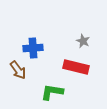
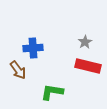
gray star: moved 2 px right, 1 px down; rotated 16 degrees clockwise
red rectangle: moved 12 px right, 1 px up
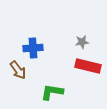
gray star: moved 3 px left; rotated 24 degrees clockwise
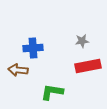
gray star: moved 1 px up
red rectangle: rotated 25 degrees counterclockwise
brown arrow: rotated 132 degrees clockwise
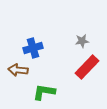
blue cross: rotated 12 degrees counterclockwise
red rectangle: moved 1 px left, 1 px down; rotated 35 degrees counterclockwise
green L-shape: moved 8 px left
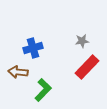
brown arrow: moved 2 px down
green L-shape: moved 1 px left, 2 px up; rotated 125 degrees clockwise
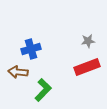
gray star: moved 6 px right
blue cross: moved 2 px left, 1 px down
red rectangle: rotated 25 degrees clockwise
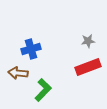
red rectangle: moved 1 px right
brown arrow: moved 1 px down
